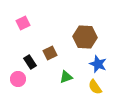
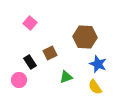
pink square: moved 7 px right; rotated 24 degrees counterclockwise
pink circle: moved 1 px right, 1 px down
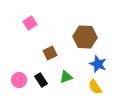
pink square: rotated 16 degrees clockwise
black rectangle: moved 11 px right, 18 px down
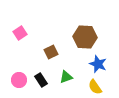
pink square: moved 10 px left, 10 px down
brown square: moved 1 px right, 1 px up
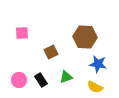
pink square: moved 2 px right; rotated 32 degrees clockwise
blue star: rotated 12 degrees counterclockwise
yellow semicircle: rotated 28 degrees counterclockwise
